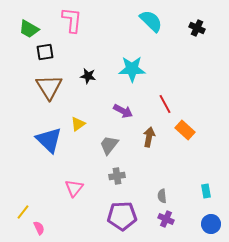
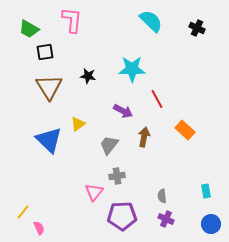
red line: moved 8 px left, 5 px up
brown arrow: moved 5 px left
pink triangle: moved 20 px right, 4 px down
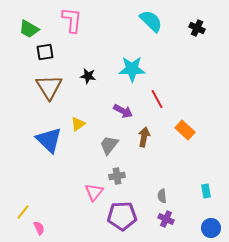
blue circle: moved 4 px down
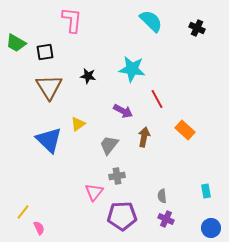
green trapezoid: moved 13 px left, 14 px down
cyan star: rotated 8 degrees clockwise
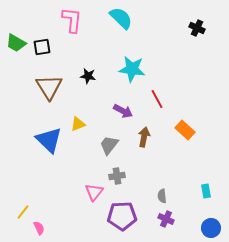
cyan semicircle: moved 30 px left, 3 px up
black square: moved 3 px left, 5 px up
yellow triangle: rotated 14 degrees clockwise
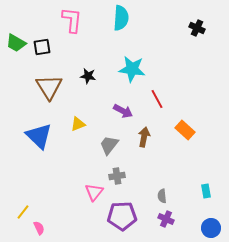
cyan semicircle: rotated 50 degrees clockwise
blue triangle: moved 10 px left, 4 px up
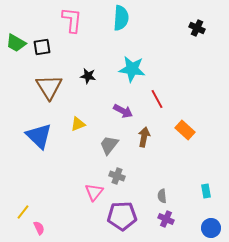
gray cross: rotated 28 degrees clockwise
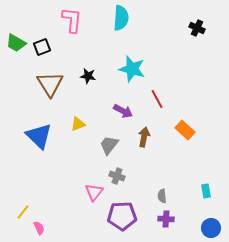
black square: rotated 12 degrees counterclockwise
cyan star: rotated 8 degrees clockwise
brown triangle: moved 1 px right, 3 px up
purple cross: rotated 21 degrees counterclockwise
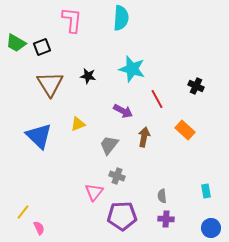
black cross: moved 1 px left, 58 px down
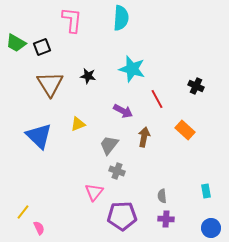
gray cross: moved 5 px up
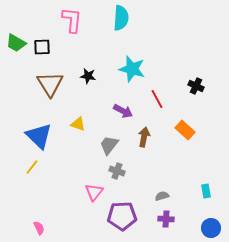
black square: rotated 18 degrees clockwise
yellow triangle: rotated 42 degrees clockwise
gray semicircle: rotated 80 degrees clockwise
yellow line: moved 9 px right, 45 px up
